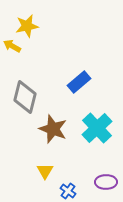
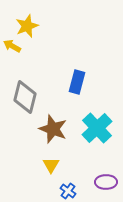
yellow star: rotated 10 degrees counterclockwise
blue rectangle: moved 2 px left; rotated 35 degrees counterclockwise
yellow triangle: moved 6 px right, 6 px up
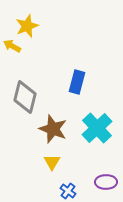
yellow triangle: moved 1 px right, 3 px up
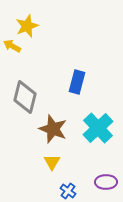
cyan cross: moved 1 px right
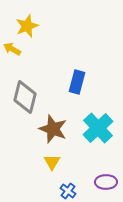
yellow arrow: moved 3 px down
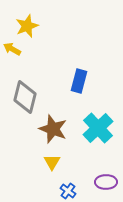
blue rectangle: moved 2 px right, 1 px up
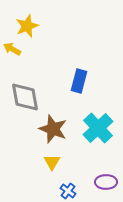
gray diamond: rotated 24 degrees counterclockwise
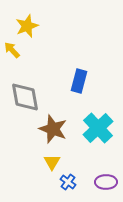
yellow arrow: moved 1 px down; rotated 18 degrees clockwise
blue cross: moved 9 px up
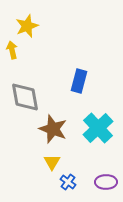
yellow arrow: rotated 30 degrees clockwise
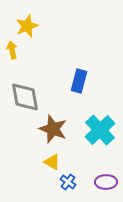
cyan cross: moved 2 px right, 2 px down
yellow triangle: rotated 30 degrees counterclockwise
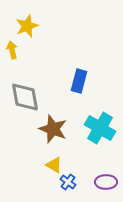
cyan cross: moved 2 px up; rotated 16 degrees counterclockwise
yellow triangle: moved 2 px right, 3 px down
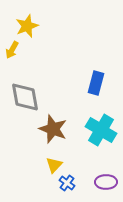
yellow arrow: rotated 138 degrees counterclockwise
blue rectangle: moved 17 px right, 2 px down
cyan cross: moved 1 px right, 2 px down
yellow triangle: rotated 42 degrees clockwise
blue cross: moved 1 px left, 1 px down
